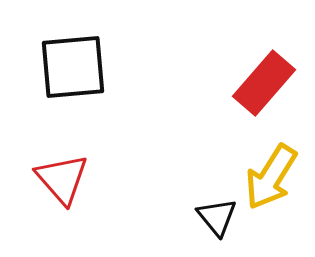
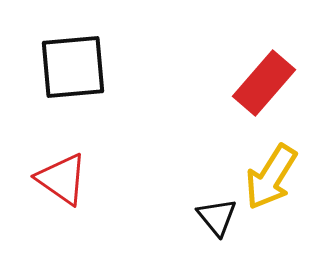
red triangle: rotated 14 degrees counterclockwise
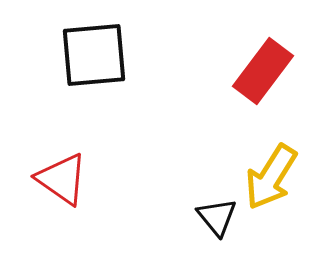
black square: moved 21 px right, 12 px up
red rectangle: moved 1 px left, 12 px up; rotated 4 degrees counterclockwise
